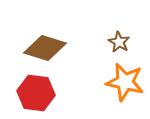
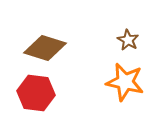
brown star: moved 9 px right, 2 px up
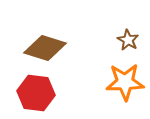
orange star: rotated 15 degrees counterclockwise
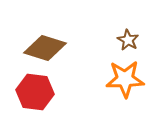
orange star: moved 3 px up
red hexagon: moved 1 px left, 1 px up
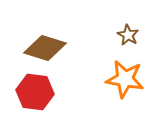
brown star: moved 5 px up
orange star: rotated 12 degrees clockwise
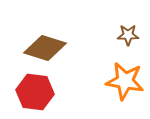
brown star: rotated 30 degrees counterclockwise
orange star: moved 2 px down
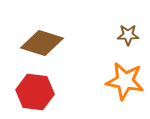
brown diamond: moved 3 px left, 5 px up
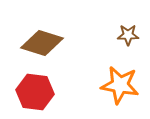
orange star: moved 5 px left, 4 px down
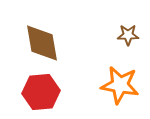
brown diamond: rotated 63 degrees clockwise
red hexagon: moved 6 px right; rotated 12 degrees counterclockwise
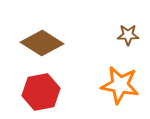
brown diamond: rotated 48 degrees counterclockwise
red hexagon: rotated 6 degrees counterclockwise
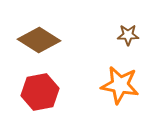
brown diamond: moved 3 px left, 3 px up
red hexagon: moved 1 px left
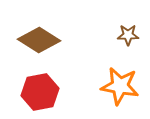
orange star: moved 1 px down
